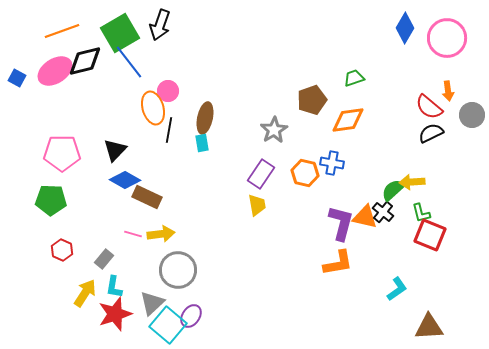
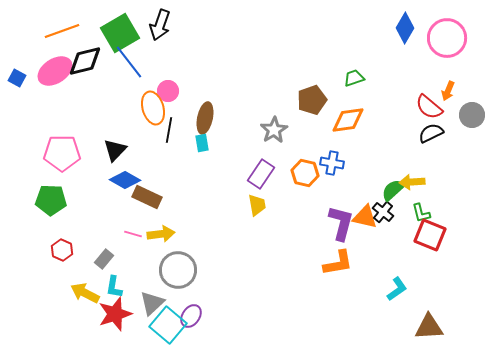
orange arrow at (448, 91): rotated 30 degrees clockwise
yellow arrow at (85, 293): rotated 96 degrees counterclockwise
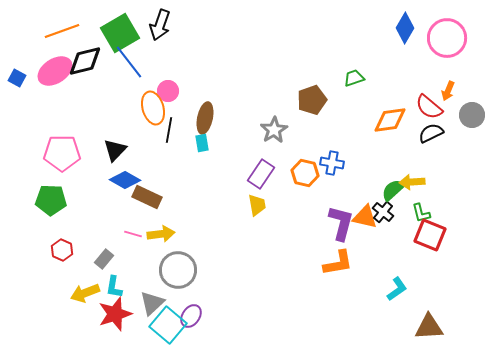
orange diamond at (348, 120): moved 42 px right
yellow arrow at (85, 293): rotated 48 degrees counterclockwise
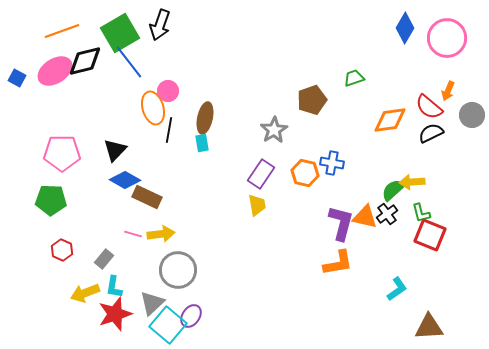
black cross at (383, 212): moved 4 px right, 2 px down; rotated 15 degrees clockwise
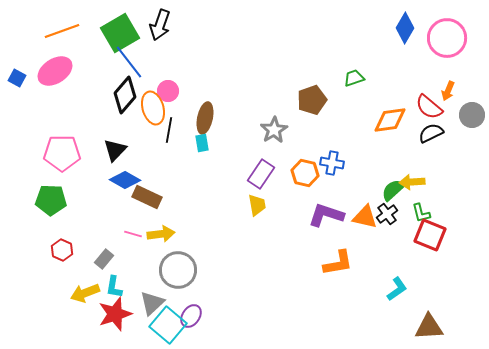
black diamond at (85, 61): moved 40 px right, 34 px down; rotated 36 degrees counterclockwise
purple L-shape at (341, 223): moved 15 px left, 8 px up; rotated 87 degrees counterclockwise
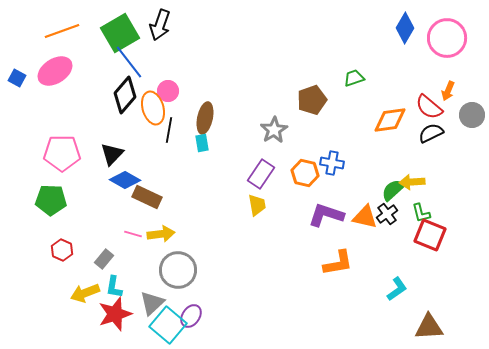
black triangle at (115, 150): moved 3 px left, 4 px down
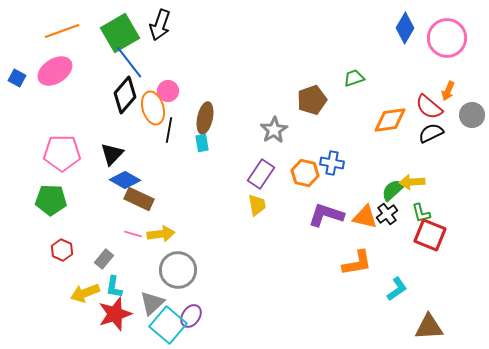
brown rectangle at (147, 197): moved 8 px left, 2 px down
orange L-shape at (338, 263): moved 19 px right
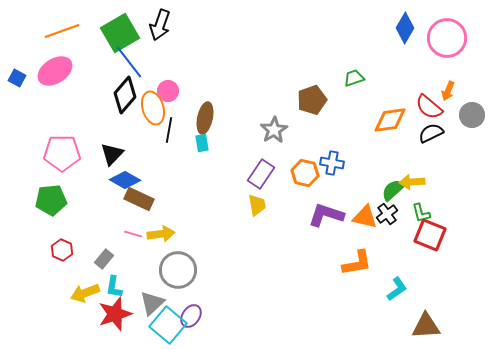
green pentagon at (51, 200): rotated 8 degrees counterclockwise
brown triangle at (429, 327): moved 3 px left, 1 px up
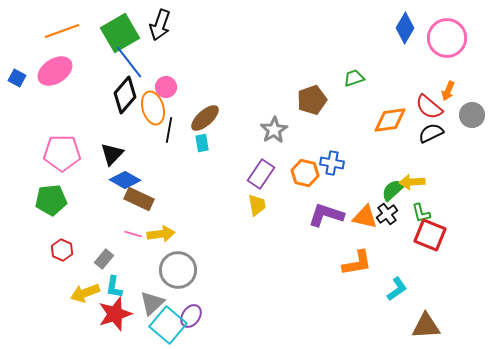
pink circle at (168, 91): moved 2 px left, 4 px up
brown ellipse at (205, 118): rotated 36 degrees clockwise
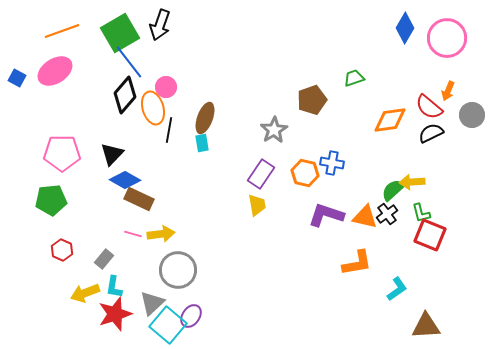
brown ellipse at (205, 118): rotated 28 degrees counterclockwise
